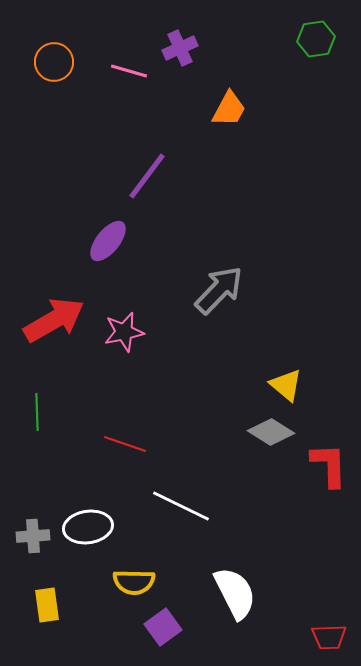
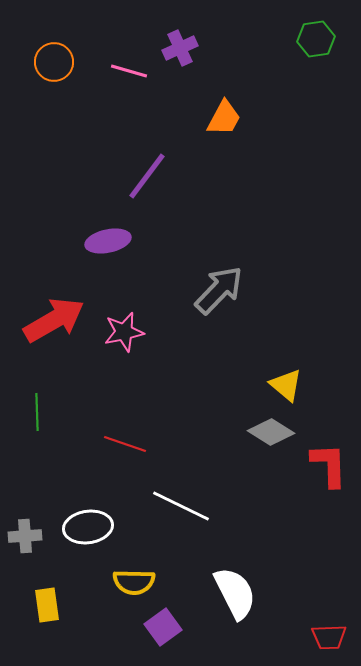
orange trapezoid: moved 5 px left, 9 px down
purple ellipse: rotated 39 degrees clockwise
gray cross: moved 8 px left
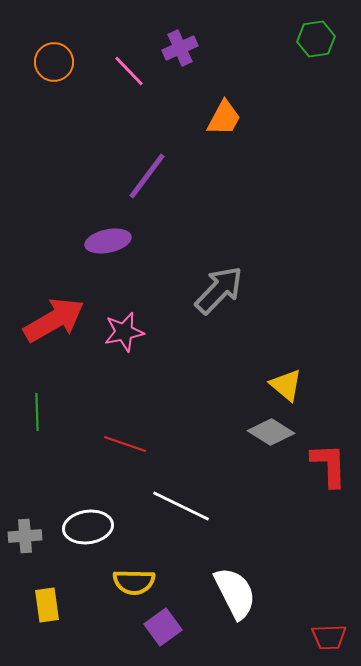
pink line: rotated 30 degrees clockwise
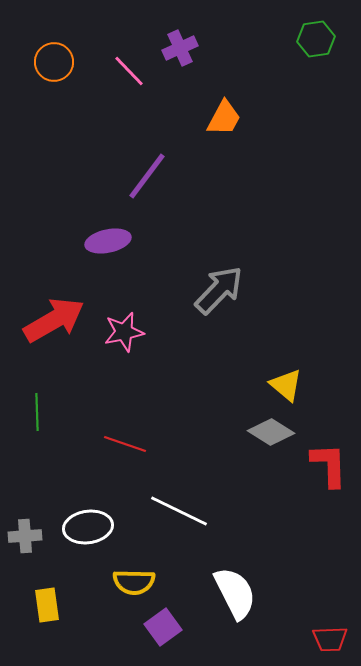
white line: moved 2 px left, 5 px down
red trapezoid: moved 1 px right, 2 px down
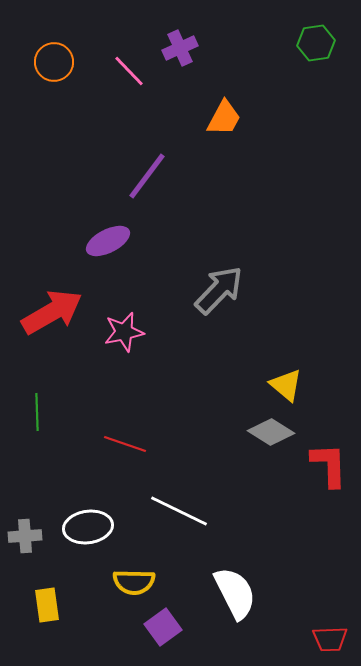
green hexagon: moved 4 px down
purple ellipse: rotated 15 degrees counterclockwise
red arrow: moved 2 px left, 8 px up
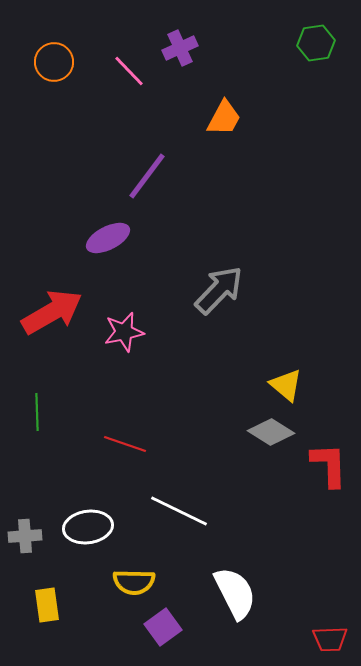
purple ellipse: moved 3 px up
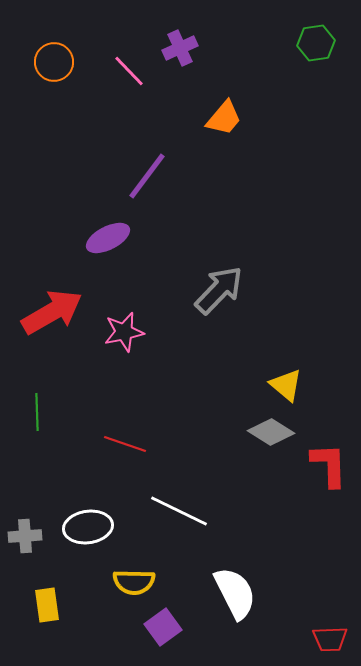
orange trapezoid: rotated 12 degrees clockwise
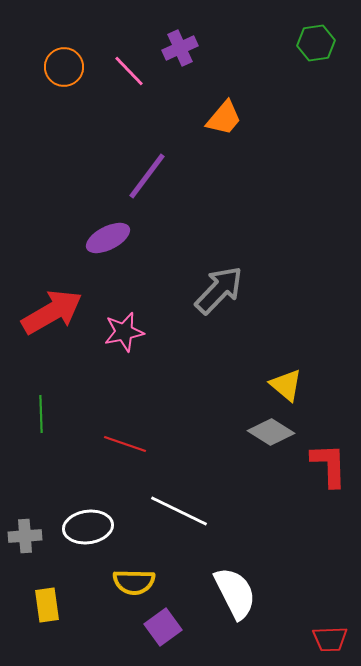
orange circle: moved 10 px right, 5 px down
green line: moved 4 px right, 2 px down
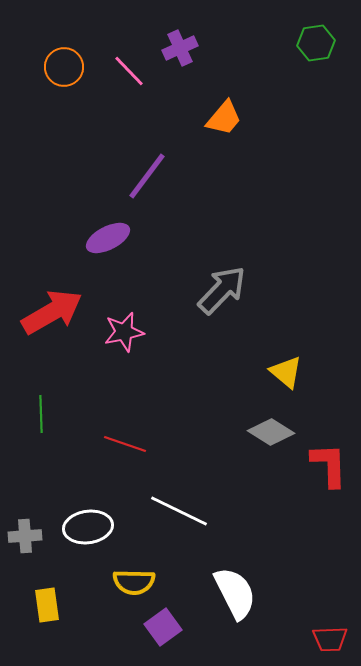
gray arrow: moved 3 px right
yellow triangle: moved 13 px up
